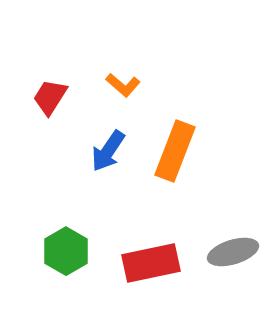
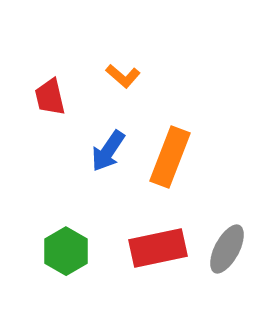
orange L-shape: moved 9 px up
red trapezoid: rotated 45 degrees counterclockwise
orange rectangle: moved 5 px left, 6 px down
gray ellipse: moved 6 px left, 3 px up; rotated 45 degrees counterclockwise
red rectangle: moved 7 px right, 15 px up
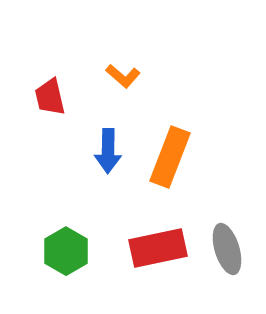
blue arrow: rotated 33 degrees counterclockwise
gray ellipse: rotated 45 degrees counterclockwise
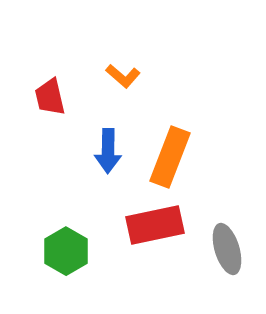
red rectangle: moved 3 px left, 23 px up
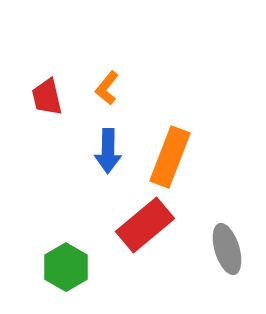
orange L-shape: moved 16 px left, 12 px down; rotated 88 degrees clockwise
red trapezoid: moved 3 px left
red rectangle: moved 10 px left; rotated 28 degrees counterclockwise
green hexagon: moved 16 px down
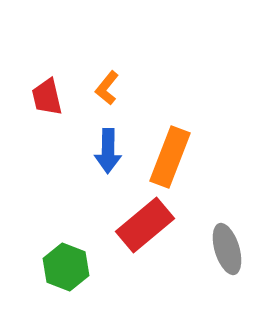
green hexagon: rotated 9 degrees counterclockwise
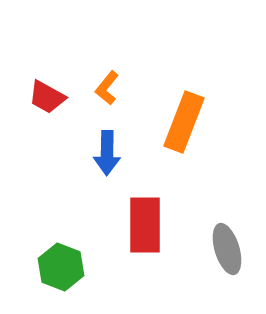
red trapezoid: rotated 48 degrees counterclockwise
blue arrow: moved 1 px left, 2 px down
orange rectangle: moved 14 px right, 35 px up
red rectangle: rotated 50 degrees counterclockwise
green hexagon: moved 5 px left
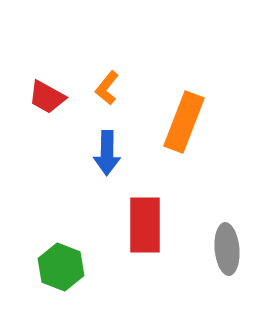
gray ellipse: rotated 12 degrees clockwise
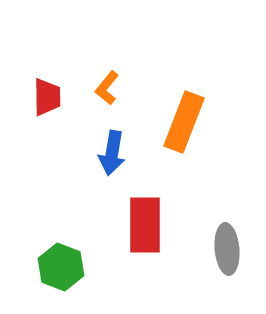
red trapezoid: rotated 120 degrees counterclockwise
blue arrow: moved 5 px right; rotated 9 degrees clockwise
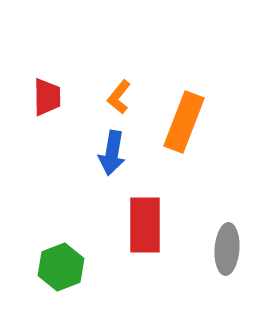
orange L-shape: moved 12 px right, 9 px down
gray ellipse: rotated 9 degrees clockwise
green hexagon: rotated 18 degrees clockwise
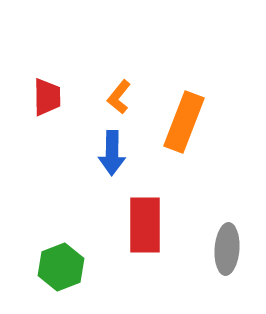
blue arrow: rotated 9 degrees counterclockwise
